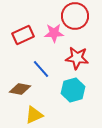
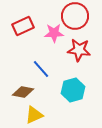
red rectangle: moved 9 px up
red star: moved 2 px right, 8 px up
brown diamond: moved 3 px right, 3 px down
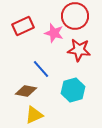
pink star: rotated 18 degrees clockwise
brown diamond: moved 3 px right, 1 px up
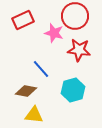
red rectangle: moved 6 px up
yellow triangle: rotated 30 degrees clockwise
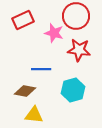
red circle: moved 1 px right
blue line: rotated 48 degrees counterclockwise
brown diamond: moved 1 px left
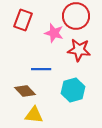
red rectangle: rotated 45 degrees counterclockwise
brown diamond: rotated 35 degrees clockwise
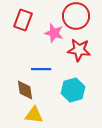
brown diamond: moved 1 px up; rotated 35 degrees clockwise
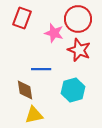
red circle: moved 2 px right, 3 px down
red rectangle: moved 1 px left, 2 px up
red star: rotated 15 degrees clockwise
yellow triangle: rotated 18 degrees counterclockwise
